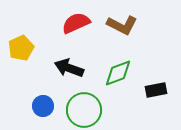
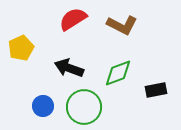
red semicircle: moved 3 px left, 4 px up; rotated 8 degrees counterclockwise
green circle: moved 3 px up
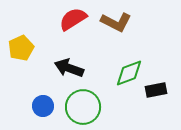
brown L-shape: moved 6 px left, 3 px up
green diamond: moved 11 px right
green circle: moved 1 px left
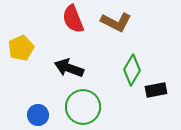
red semicircle: rotated 80 degrees counterclockwise
green diamond: moved 3 px right, 3 px up; rotated 40 degrees counterclockwise
blue circle: moved 5 px left, 9 px down
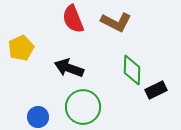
green diamond: rotated 28 degrees counterclockwise
black rectangle: rotated 15 degrees counterclockwise
blue circle: moved 2 px down
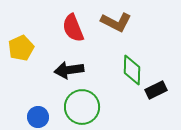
red semicircle: moved 9 px down
black arrow: moved 2 px down; rotated 28 degrees counterclockwise
green circle: moved 1 px left
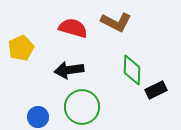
red semicircle: rotated 128 degrees clockwise
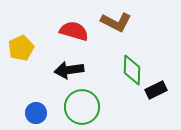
red semicircle: moved 1 px right, 3 px down
blue circle: moved 2 px left, 4 px up
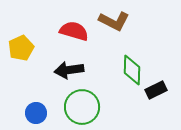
brown L-shape: moved 2 px left, 1 px up
